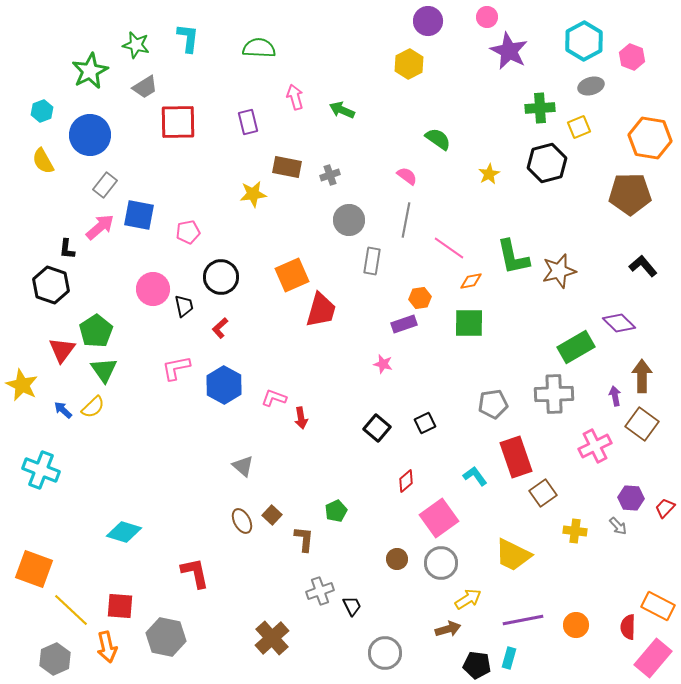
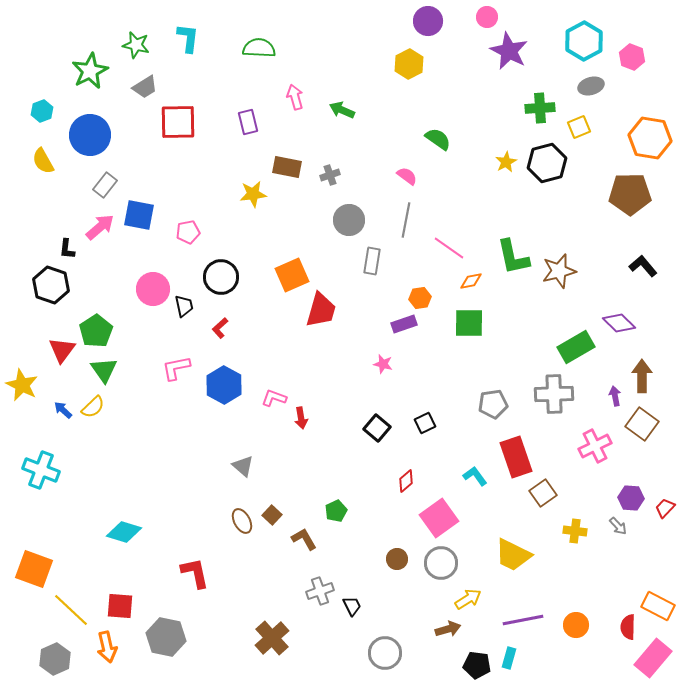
yellow star at (489, 174): moved 17 px right, 12 px up
brown L-shape at (304, 539): rotated 36 degrees counterclockwise
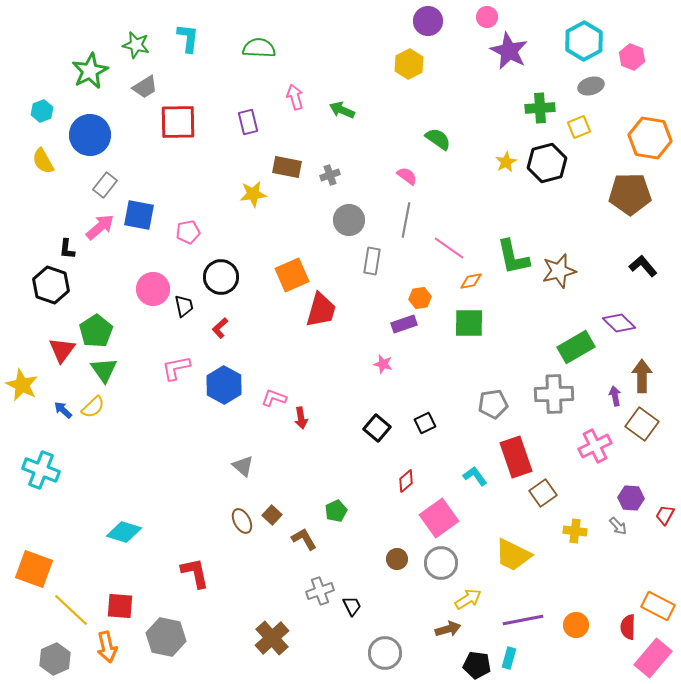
red trapezoid at (665, 508): moved 7 px down; rotated 15 degrees counterclockwise
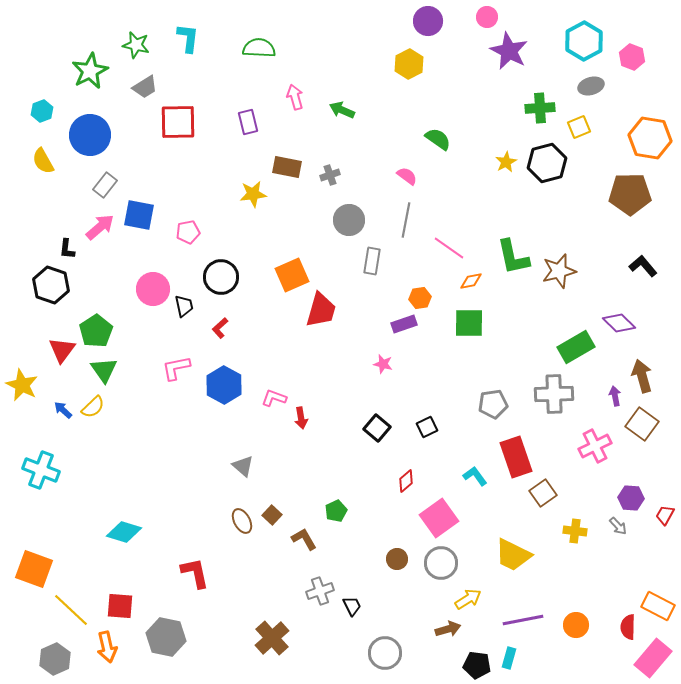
brown arrow at (642, 376): rotated 16 degrees counterclockwise
black square at (425, 423): moved 2 px right, 4 px down
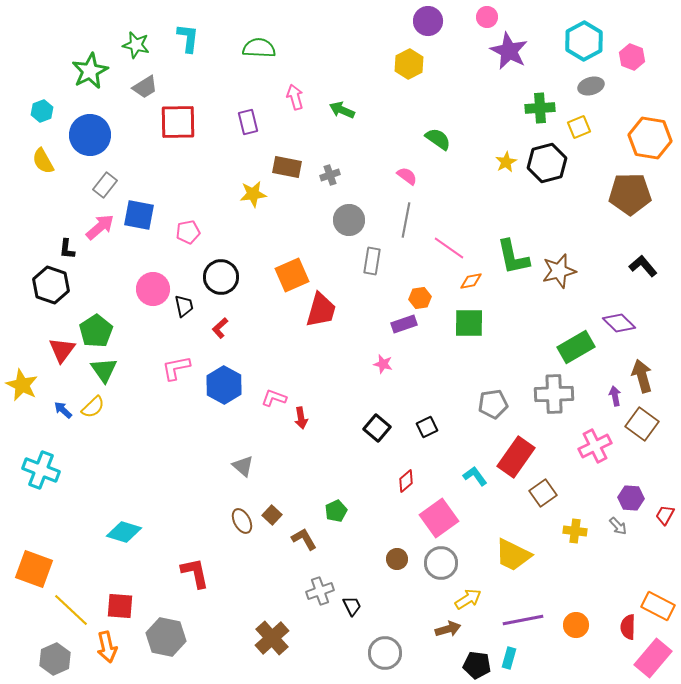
red rectangle at (516, 457): rotated 54 degrees clockwise
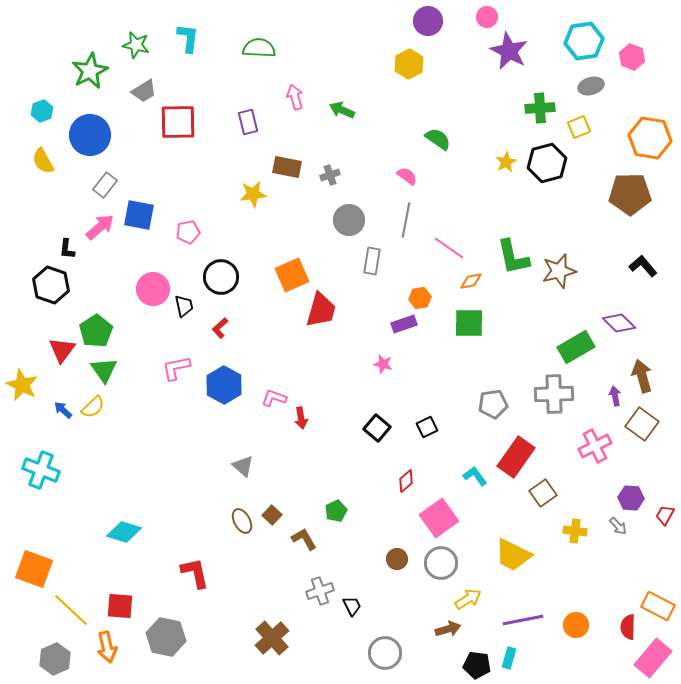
cyan hexagon at (584, 41): rotated 21 degrees clockwise
gray trapezoid at (145, 87): moved 1 px left, 4 px down
